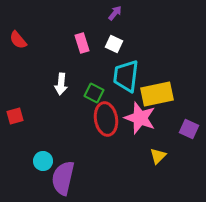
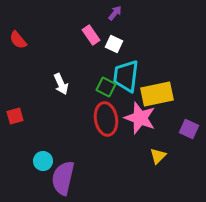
pink rectangle: moved 9 px right, 8 px up; rotated 18 degrees counterclockwise
white arrow: rotated 30 degrees counterclockwise
green square: moved 12 px right, 6 px up
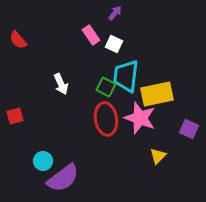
purple semicircle: rotated 140 degrees counterclockwise
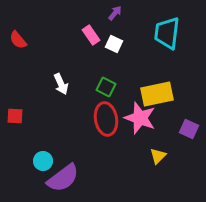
cyan trapezoid: moved 41 px right, 43 px up
red square: rotated 18 degrees clockwise
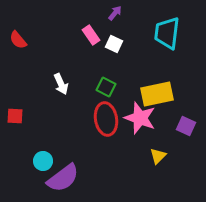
purple square: moved 3 px left, 3 px up
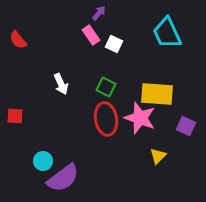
purple arrow: moved 16 px left
cyan trapezoid: rotated 32 degrees counterclockwise
yellow rectangle: rotated 16 degrees clockwise
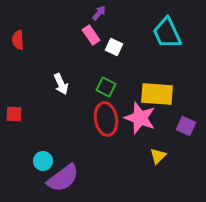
red semicircle: rotated 36 degrees clockwise
white square: moved 3 px down
red square: moved 1 px left, 2 px up
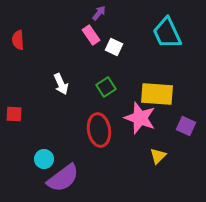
green square: rotated 30 degrees clockwise
red ellipse: moved 7 px left, 11 px down
cyan circle: moved 1 px right, 2 px up
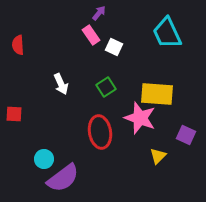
red semicircle: moved 5 px down
purple square: moved 9 px down
red ellipse: moved 1 px right, 2 px down
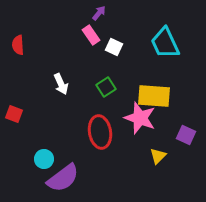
cyan trapezoid: moved 2 px left, 10 px down
yellow rectangle: moved 3 px left, 2 px down
red square: rotated 18 degrees clockwise
